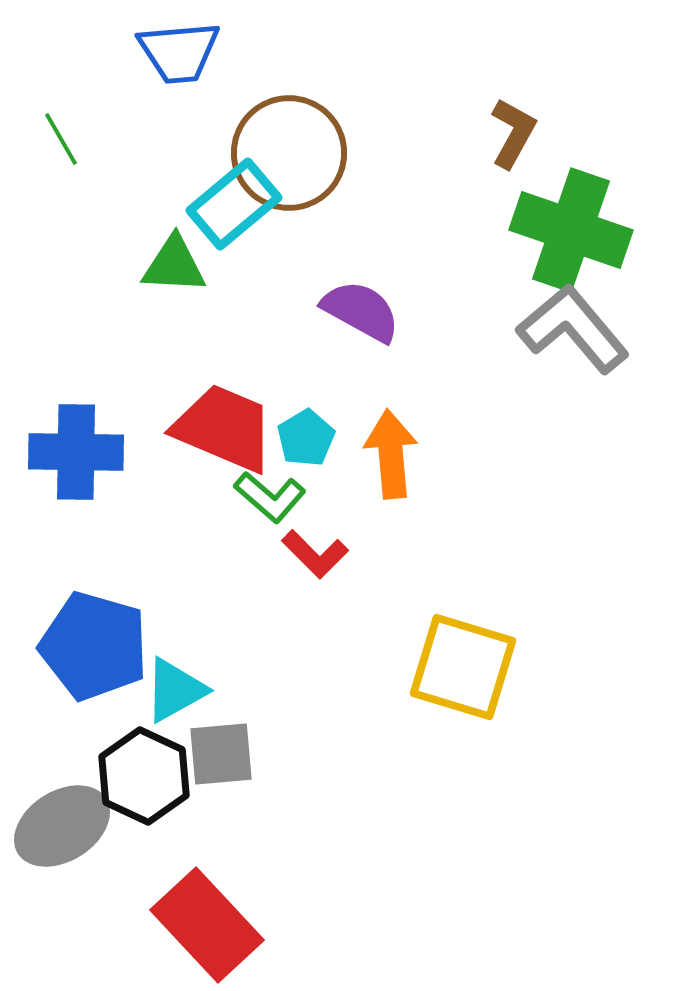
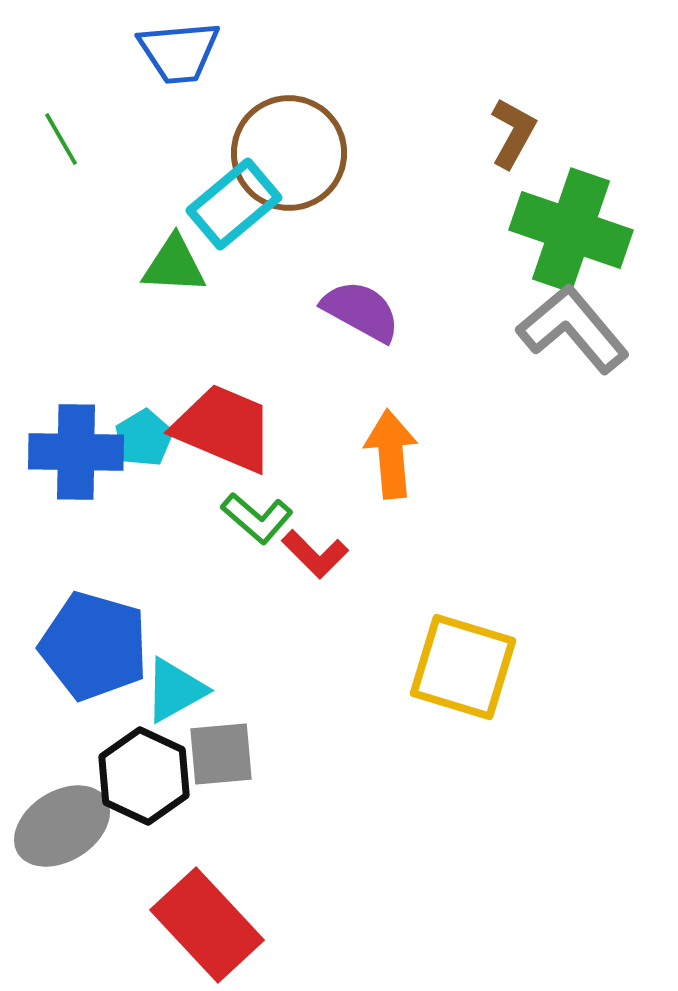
cyan pentagon: moved 162 px left
green L-shape: moved 13 px left, 21 px down
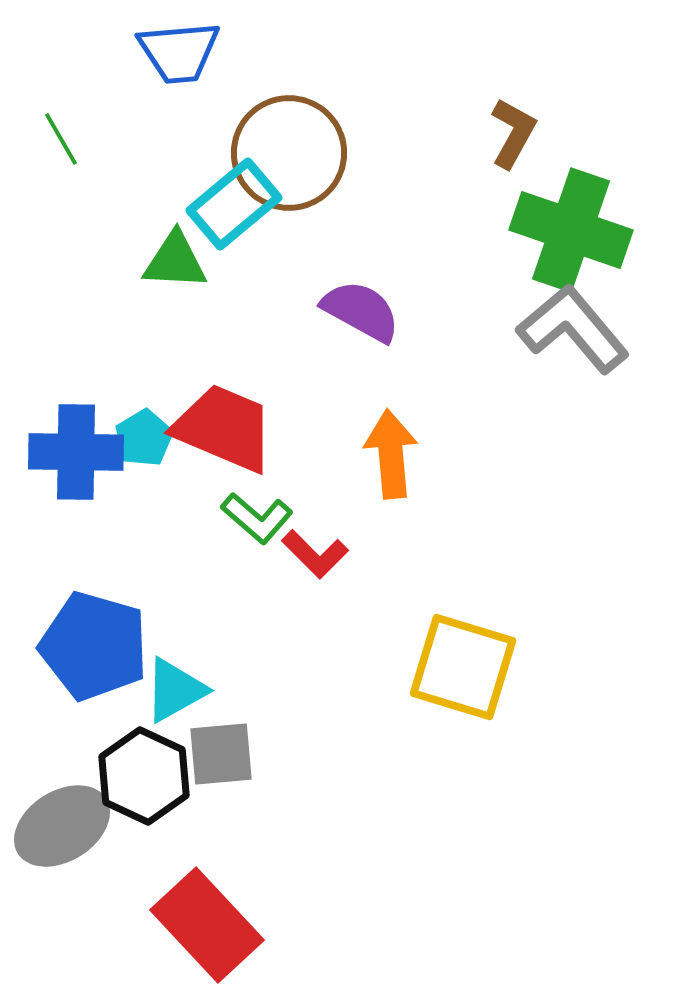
green triangle: moved 1 px right, 4 px up
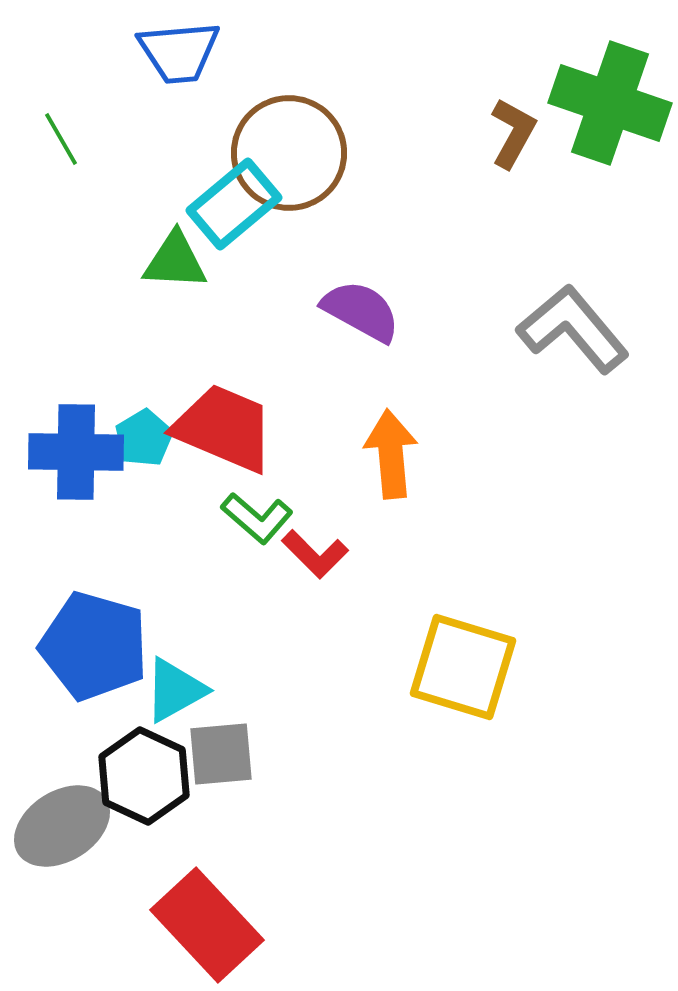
green cross: moved 39 px right, 127 px up
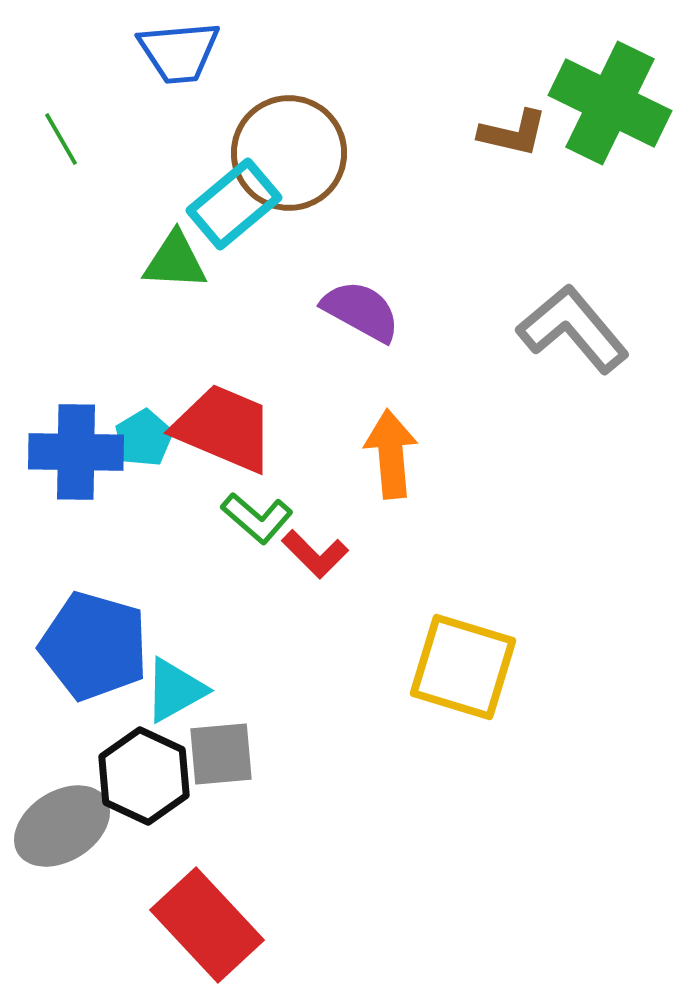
green cross: rotated 7 degrees clockwise
brown L-shape: rotated 74 degrees clockwise
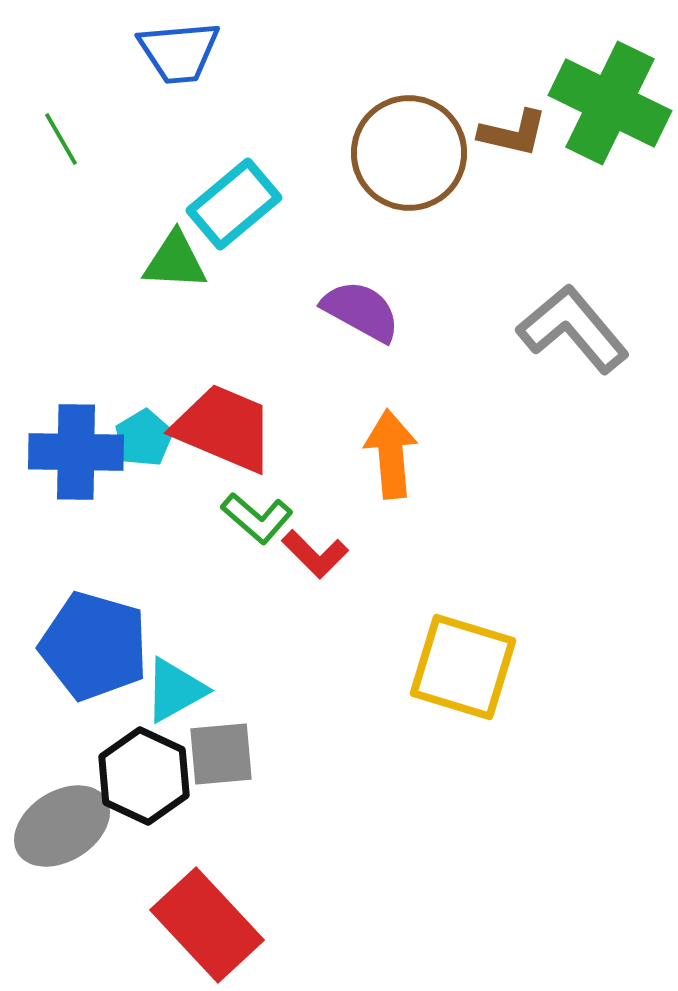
brown circle: moved 120 px right
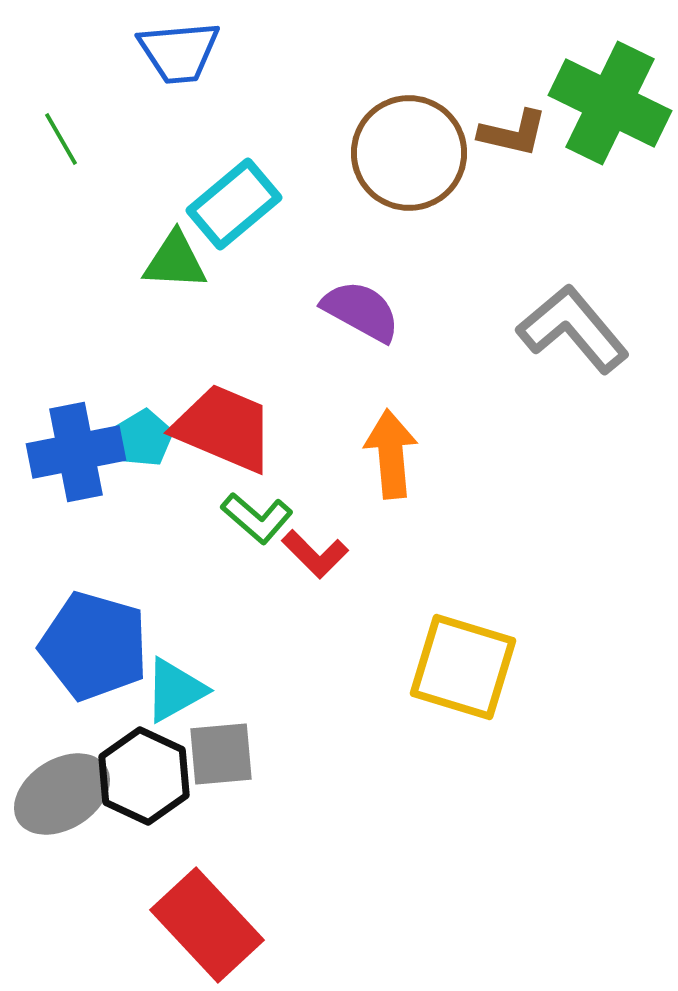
blue cross: rotated 12 degrees counterclockwise
gray ellipse: moved 32 px up
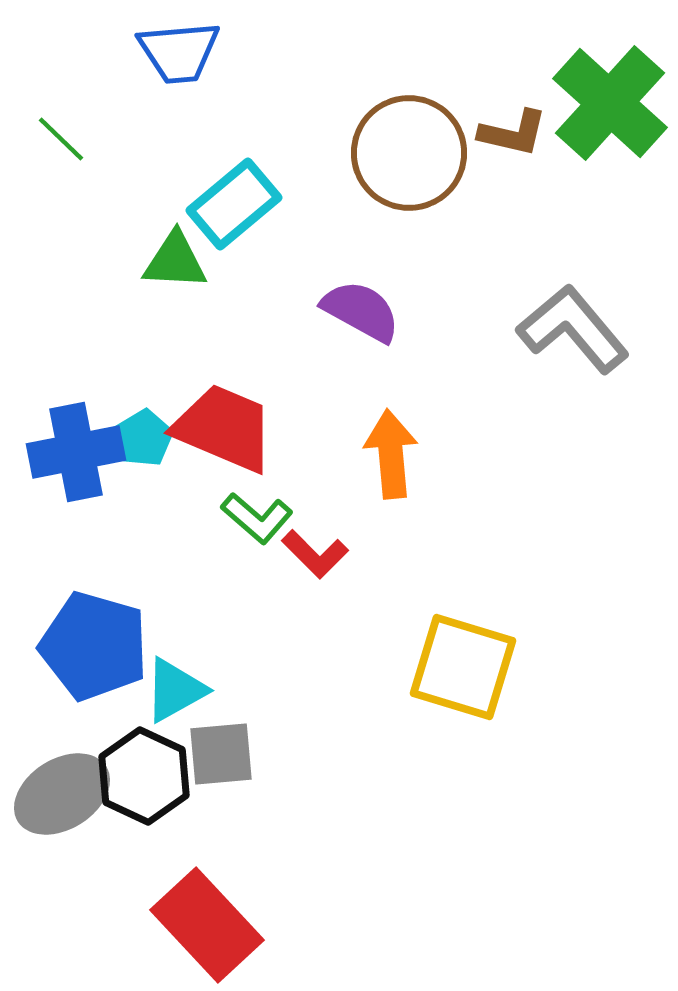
green cross: rotated 16 degrees clockwise
green line: rotated 16 degrees counterclockwise
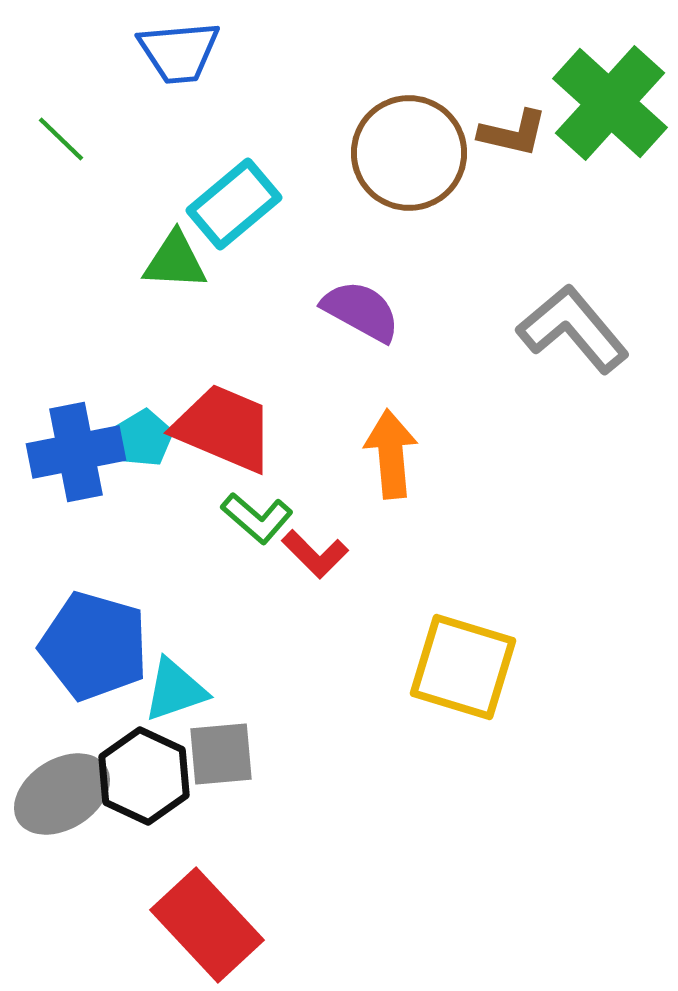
cyan triangle: rotated 10 degrees clockwise
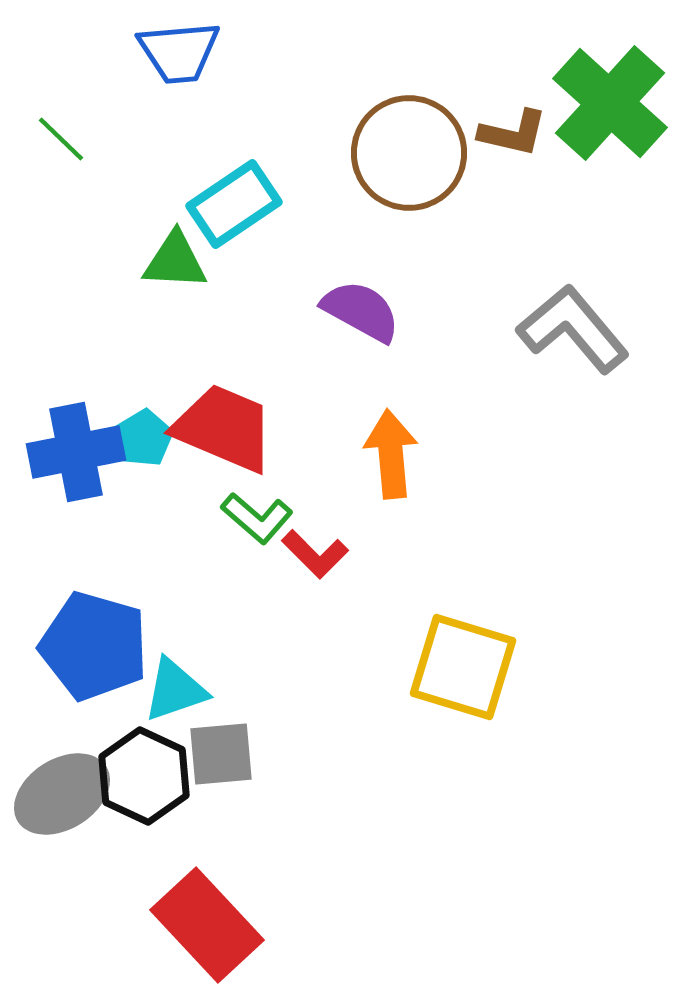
cyan rectangle: rotated 6 degrees clockwise
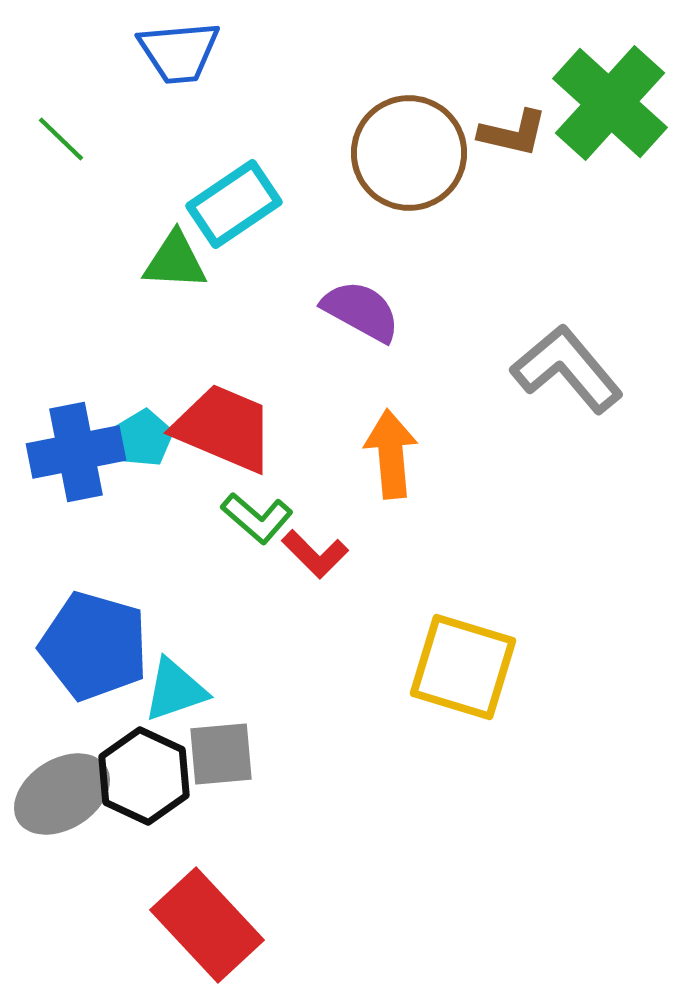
gray L-shape: moved 6 px left, 40 px down
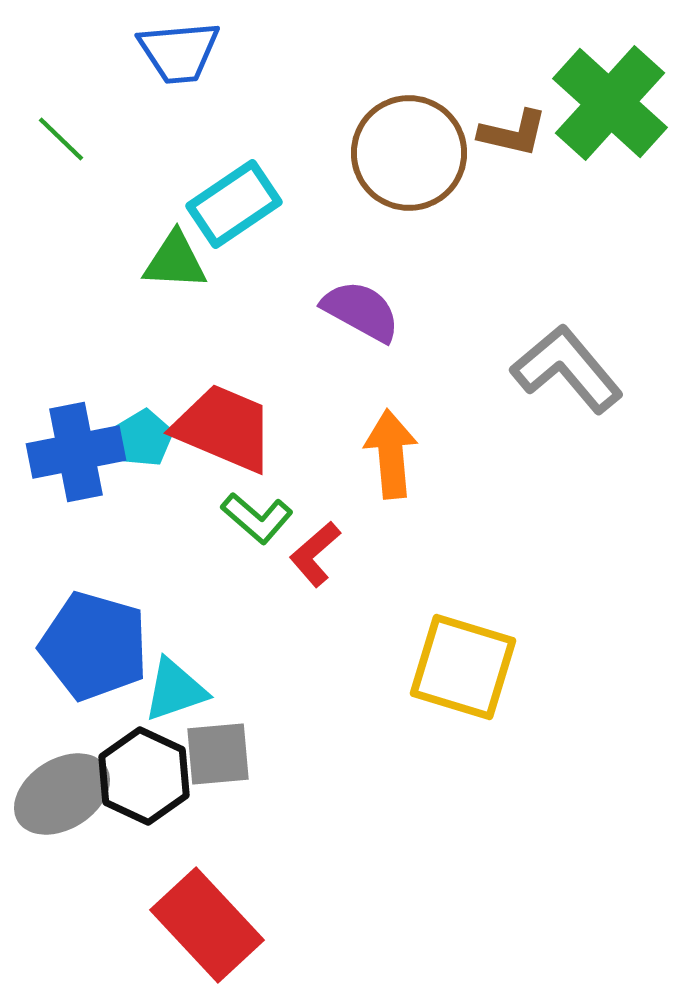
red L-shape: rotated 94 degrees clockwise
gray square: moved 3 px left
